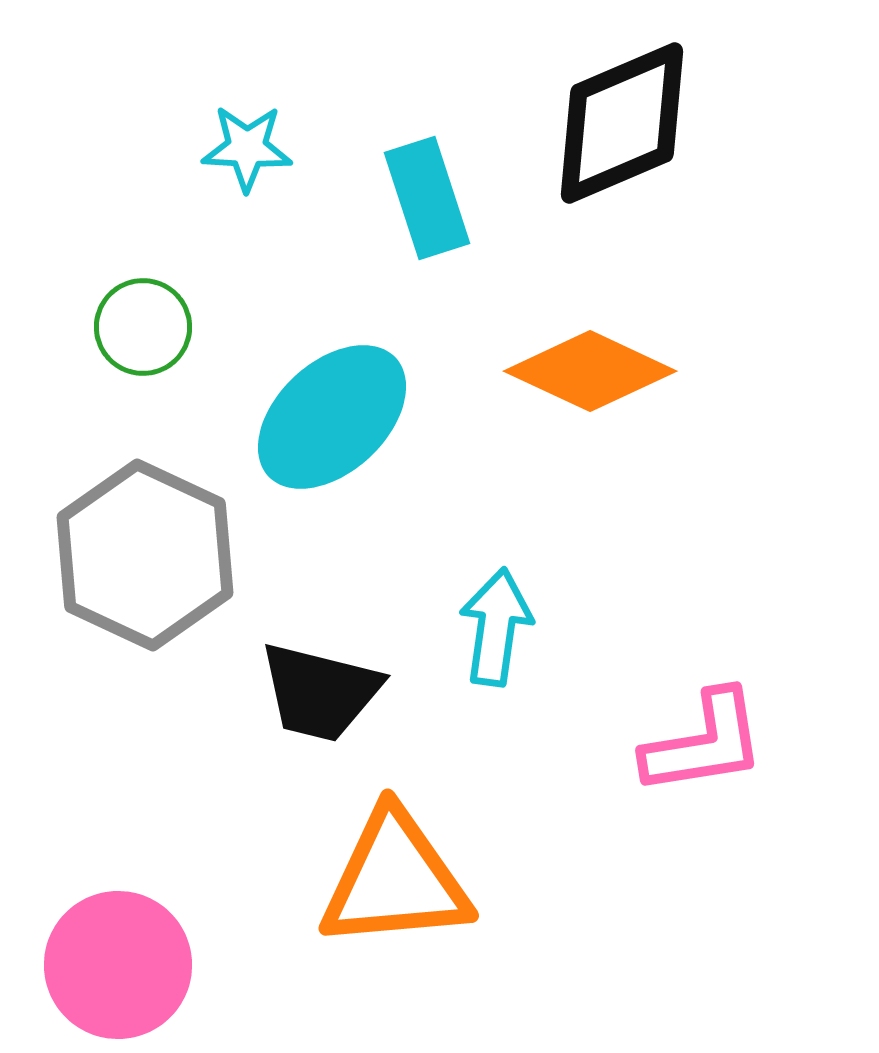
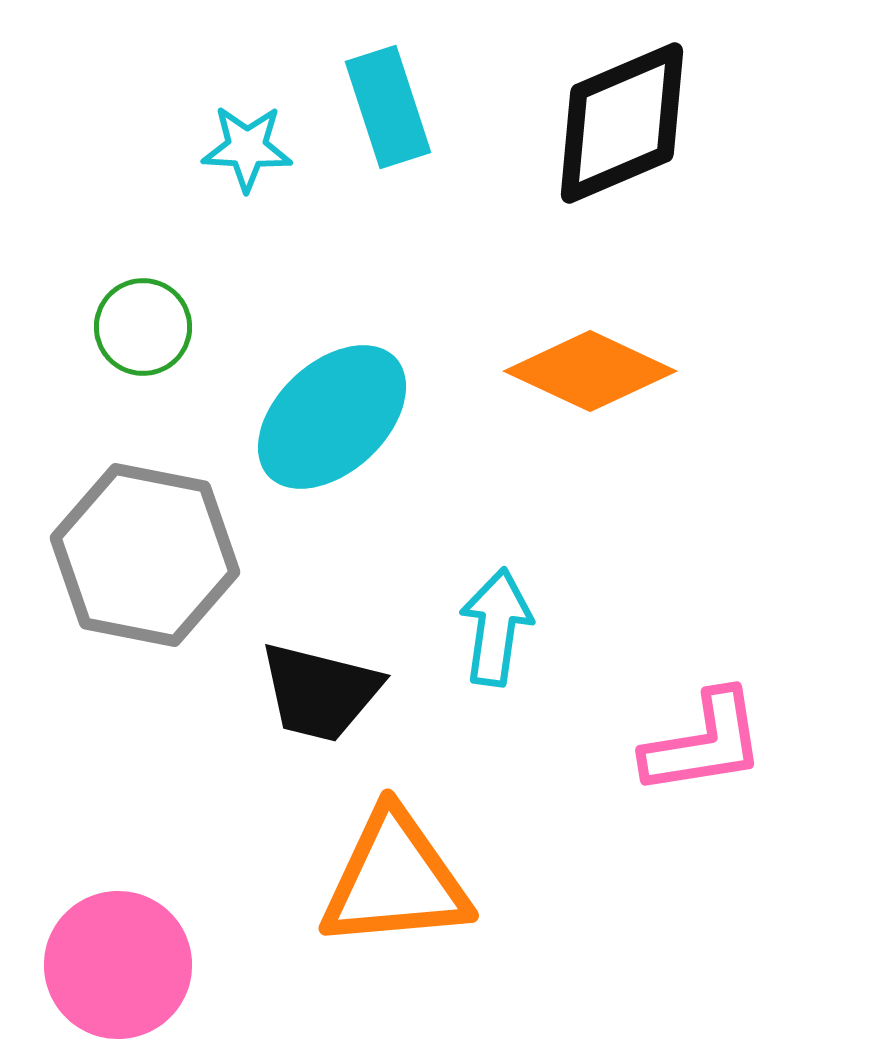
cyan rectangle: moved 39 px left, 91 px up
gray hexagon: rotated 14 degrees counterclockwise
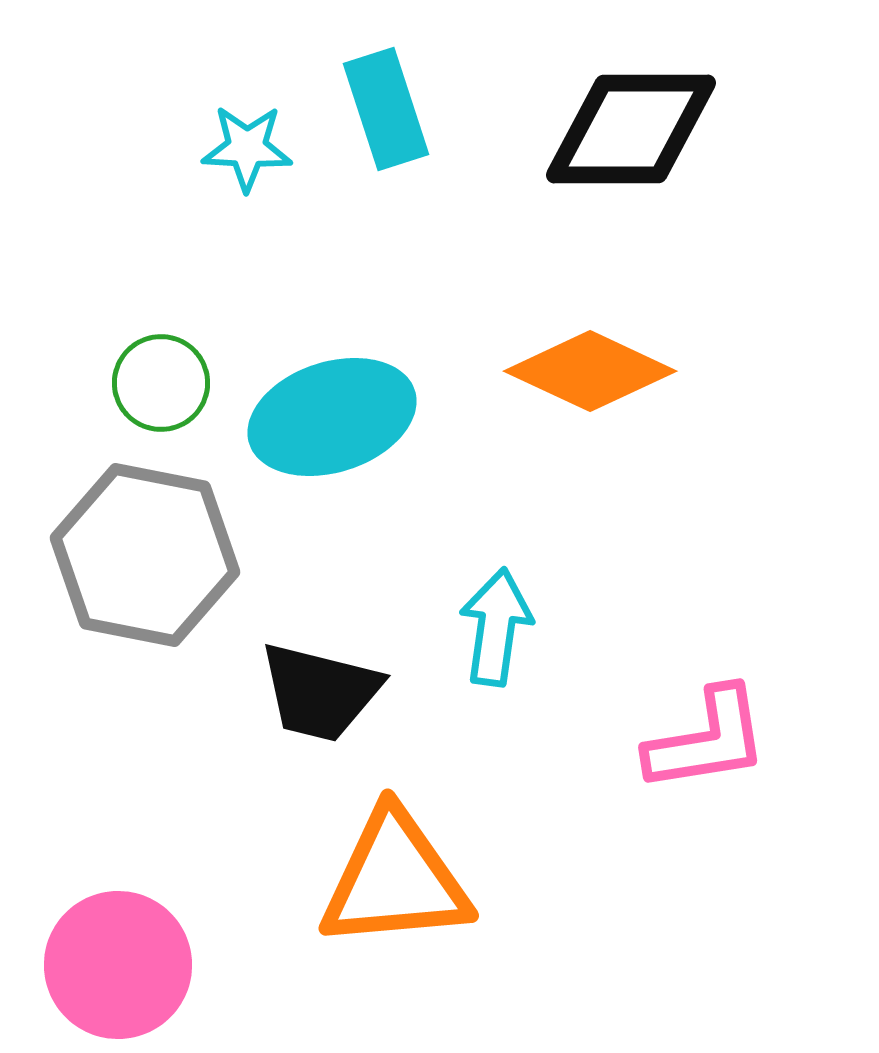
cyan rectangle: moved 2 px left, 2 px down
black diamond: moved 9 px right, 6 px down; rotated 23 degrees clockwise
green circle: moved 18 px right, 56 px down
cyan ellipse: rotated 25 degrees clockwise
pink L-shape: moved 3 px right, 3 px up
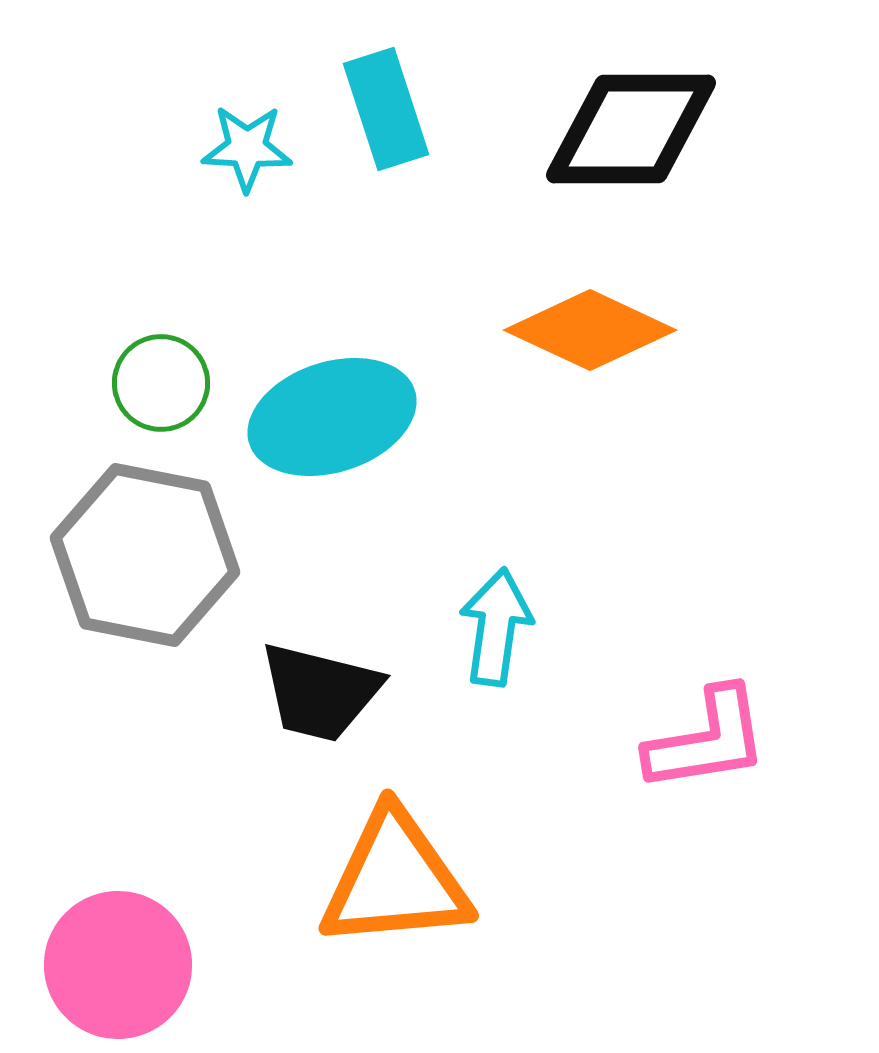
orange diamond: moved 41 px up
